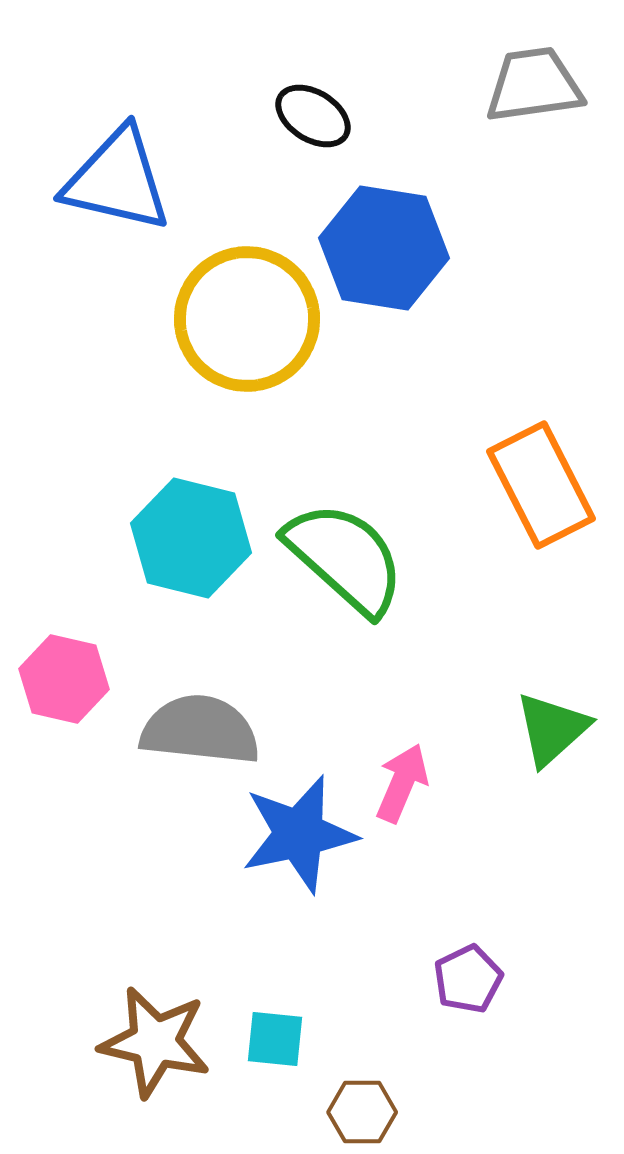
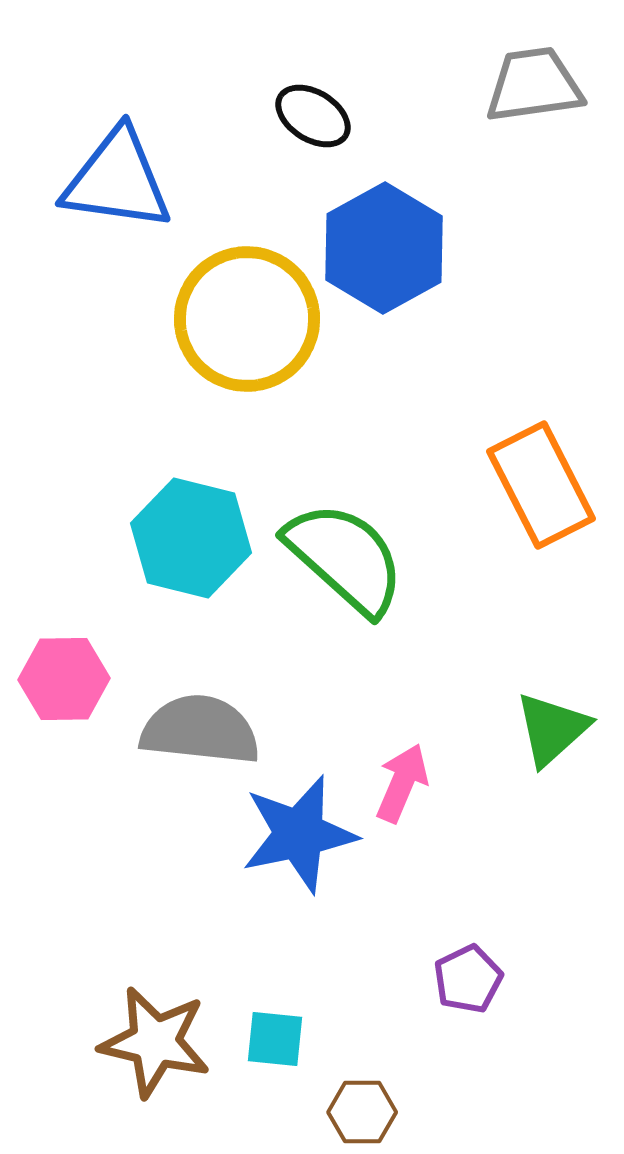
blue triangle: rotated 5 degrees counterclockwise
blue hexagon: rotated 22 degrees clockwise
pink hexagon: rotated 14 degrees counterclockwise
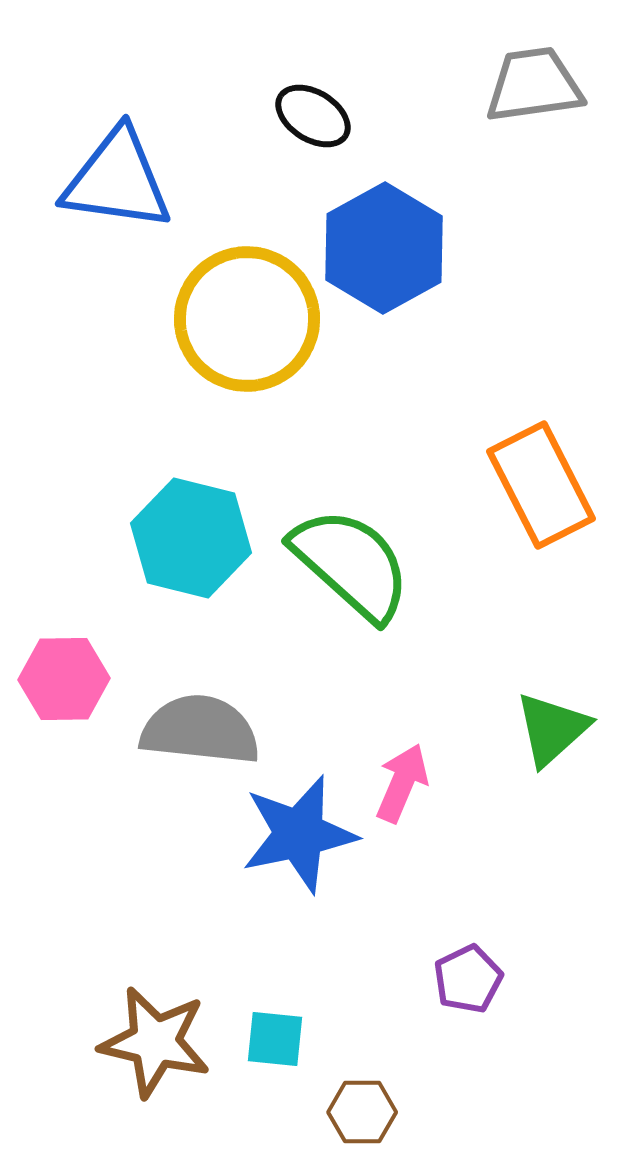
green semicircle: moved 6 px right, 6 px down
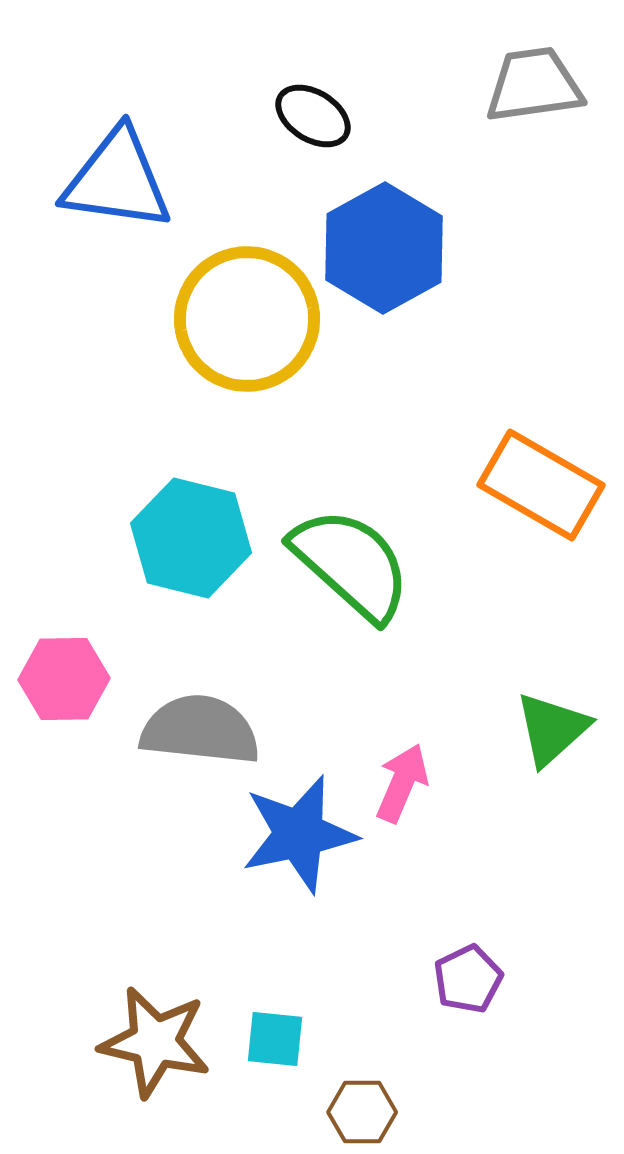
orange rectangle: rotated 33 degrees counterclockwise
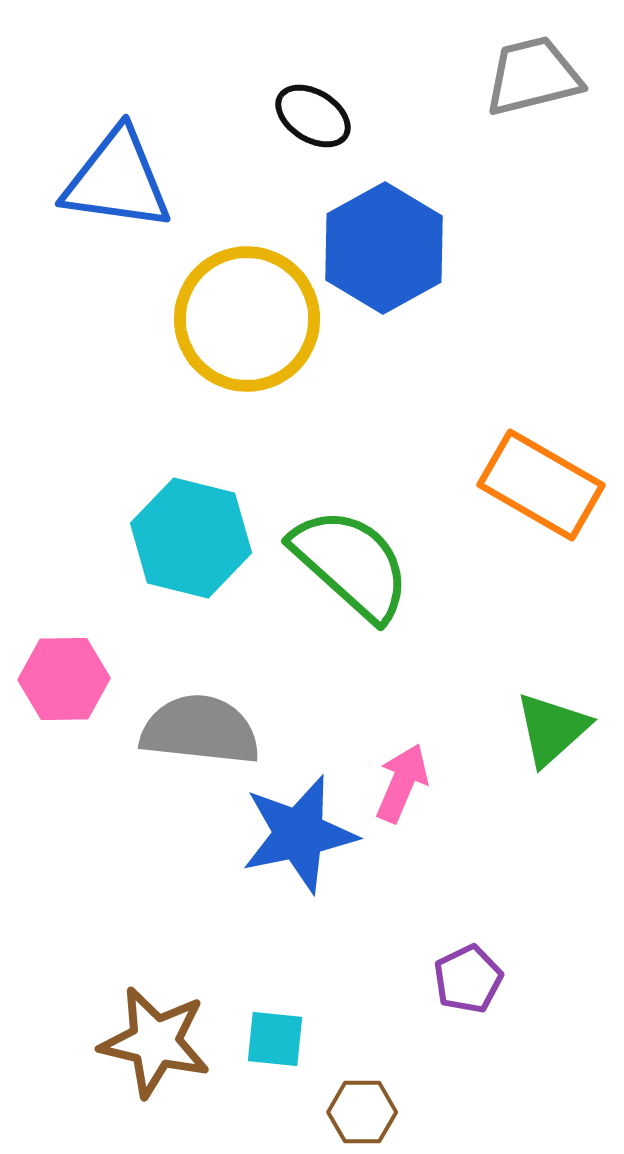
gray trapezoid: moved 1 px left, 9 px up; rotated 6 degrees counterclockwise
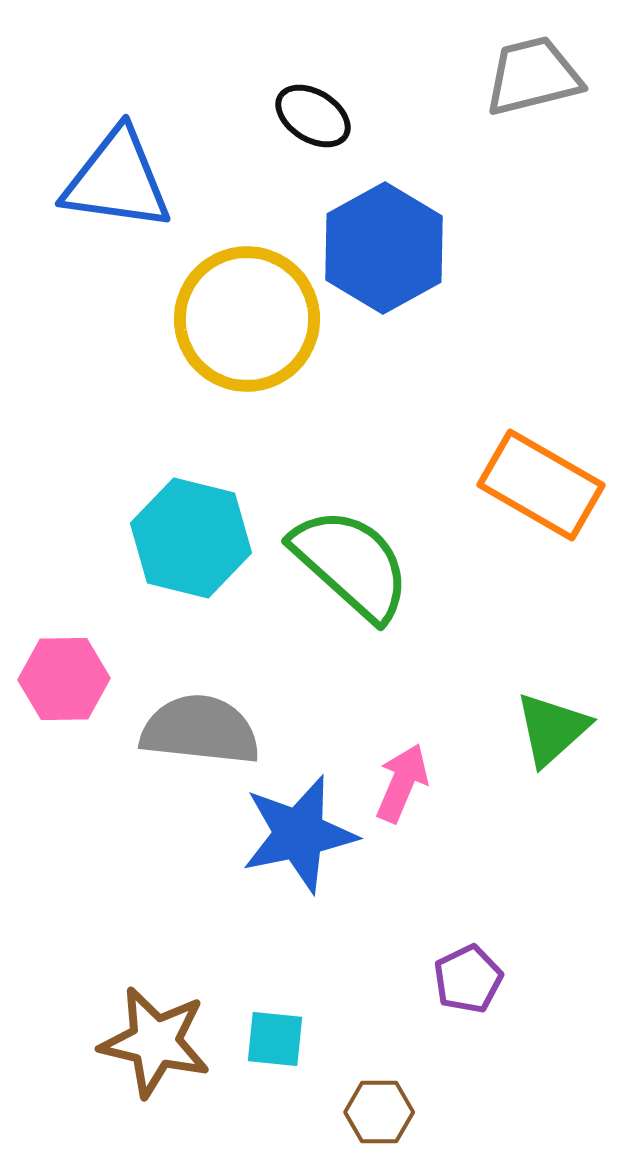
brown hexagon: moved 17 px right
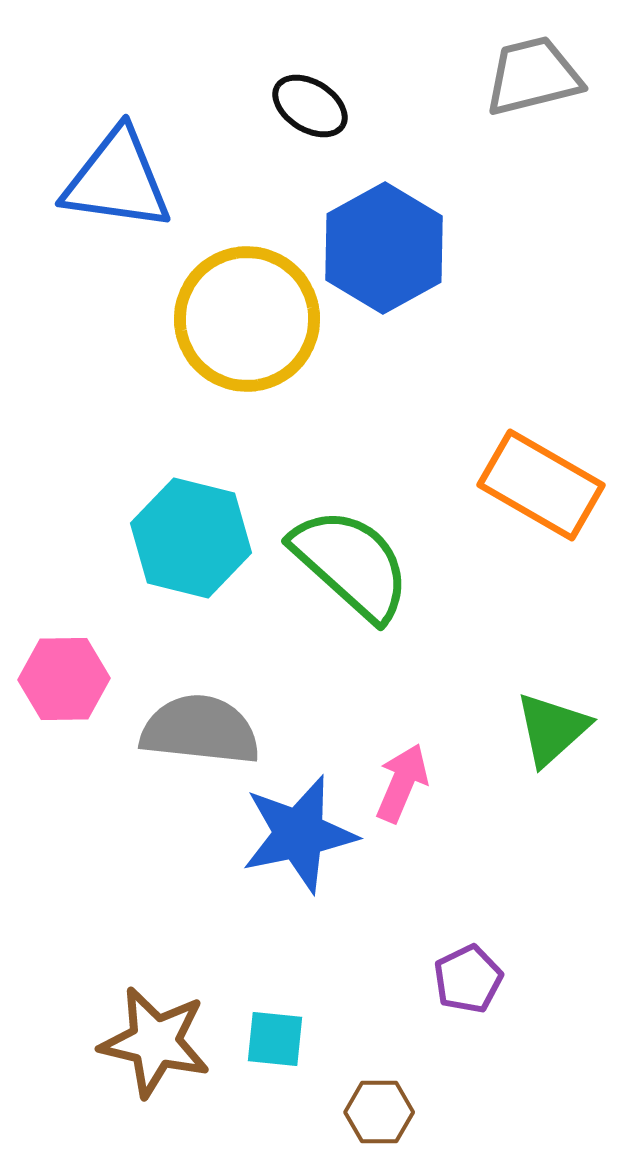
black ellipse: moved 3 px left, 10 px up
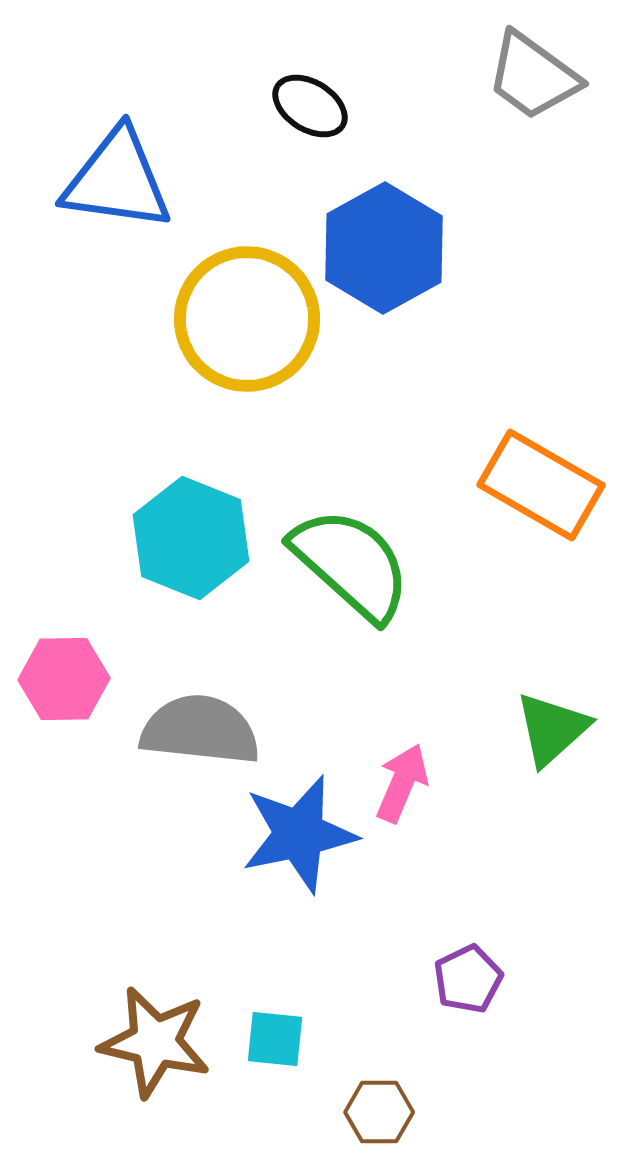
gray trapezoid: rotated 130 degrees counterclockwise
cyan hexagon: rotated 8 degrees clockwise
